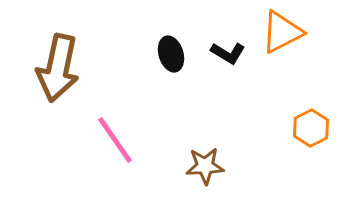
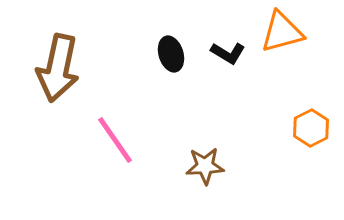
orange triangle: rotated 12 degrees clockwise
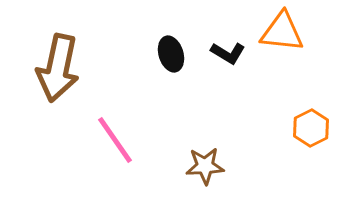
orange triangle: rotated 21 degrees clockwise
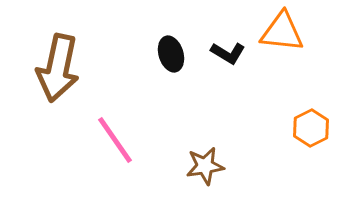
brown star: rotated 6 degrees counterclockwise
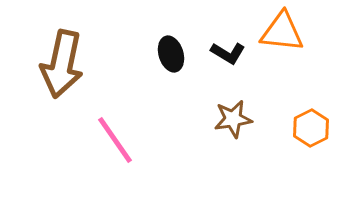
brown arrow: moved 4 px right, 4 px up
brown star: moved 28 px right, 47 px up
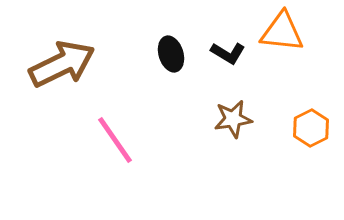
brown arrow: rotated 128 degrees counterclockwise
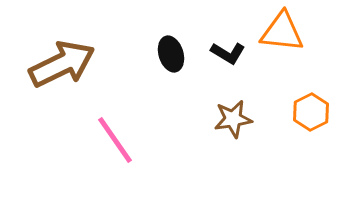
orange hexagon: moved 16 px up
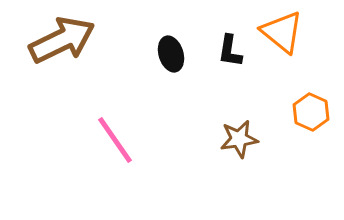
orange triangle: rotated 33 degrees clockwise
black L-shape: moved 2 px right, 2 px up; rotated 68 degrees clockwise
brown arrow: moved 24 px up
orange hexagon: rotated 9 degrees counterclockwise
brown star: moved 6 px right, 20 px down
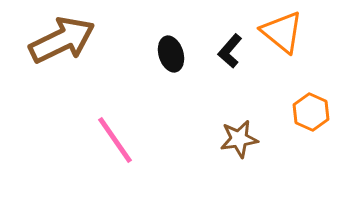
black L-shape: rotated 32 degrees clockwise
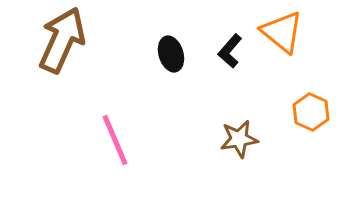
brown arrow: rotated 40 degrees counterclockwise
pink line: rotated 12 degrees clockwise
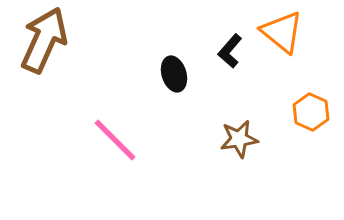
brown arrow: moved 18 px left
black ellipse: moved 3 px right, 20 px down
pink line: rotated 22 degrees counterclockwise
